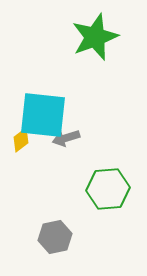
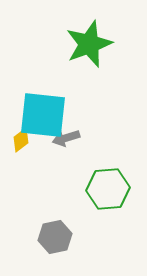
green star: moved 6 px left, 7 px down
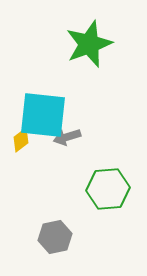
gray arrow: moved 1 px right, 1 px up
